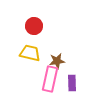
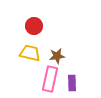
brown star: moved 5 px up
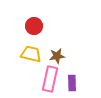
yellow trapezoid: moved 1 px right, 1 px down
